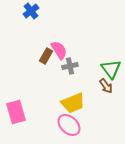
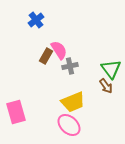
blue cross: moved 5 px right, 9 px down
yellow trapezoid: moved 1 px up
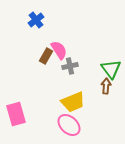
brown arrow: rotated 140 degrees counterclockwise
pink rectangle: moved 2 px down
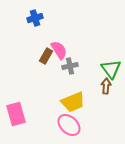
blue cross: moved 1 px left, 2 px up; rotated 21 degrees clockwise
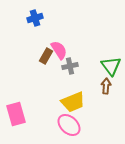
green triangle: moved 3 px up
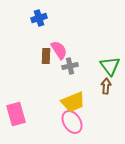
blue cross: moved 4 px right
brown rectangle: rotated 28 degrees counterclockwise
green triangle: moved 1 px left
pink ellipse: moved 3 px right, 3 px up; rotated 15 degrees clockwise
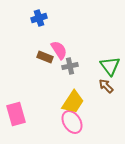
brown rectangle: moved 1 px left, 1 px down; rotated 70 degrees counterclockwise
brown arrow: rotated 49 degrees counterclockwise
yellow trapezoid: rotated 35 degrees counterclockwise
